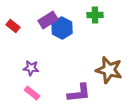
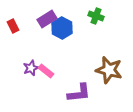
green cross: moved 1 px right, 1 px down; rotated 21 degrees clockwise
purple rectangle: moved 1 px left, 1 px up
red rectangle: rotated 24 degrees clockwise
purple star: rotated 28 degrees counterclockwise
pink rectangle: moved 14 px right, 22 px up
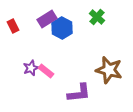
green cross: moved 1 px right, 1 px down; rotated 21 degrees clockwise
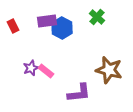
purple rectangle: moved 2 px down; rotated 24 degrees clockwise
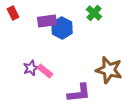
green cross: moved 3 px left, 4 px up
red rectangle: moved 13 px up
pink rectangle: moved 1 px left
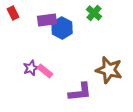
purple rectangle: moved 1 px up
purple L-shape: moved 1 px right, 1 px up
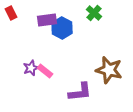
red rectangle: moved 2 px left
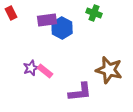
green cross: rotated 21 degrees counterclockwise
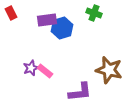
blue hexagon: rotated 15 degrees clockwise
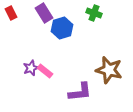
purple rectangle: moved 3 px left, 7 px up; rotated 66 degrees clockwise
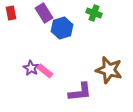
red rectangle: rotated 16 degrees clockwise
purple star: rotated 21 degrees counterclockwise
